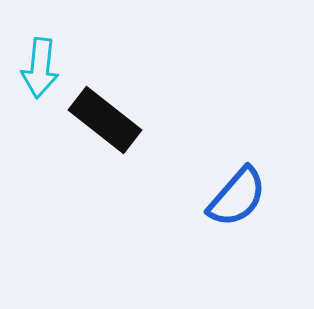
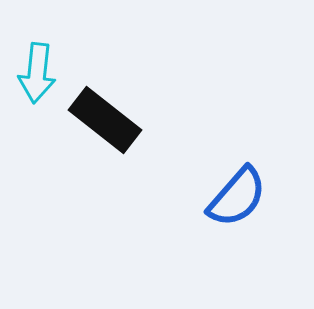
cyan arrow: moved 3 px left, 5 px down
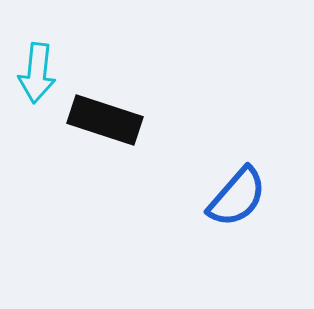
black rectangle: rotated 20 degrees counterclockwise
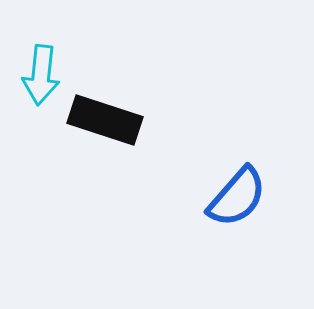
cyan arrow: moved 4 px right, 2 px down
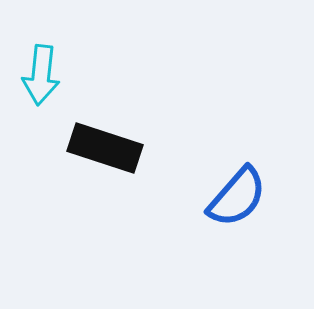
black rectangle: moved 28 px down
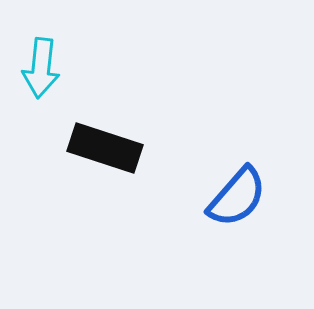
cyan arrow: moved 7 px up
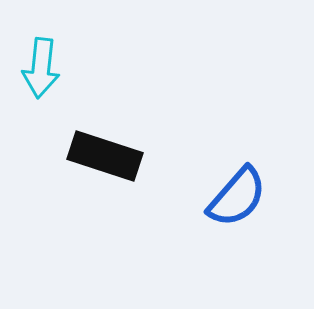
black rectangle: moved 8 px down
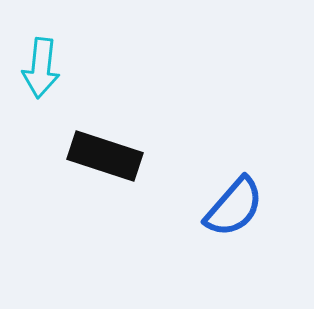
blue semicircle: moved 3 px left, 10 px down
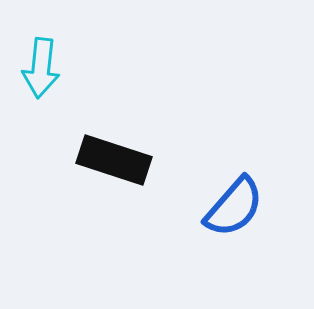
black rectangle: moved 9 px right, 4 px down
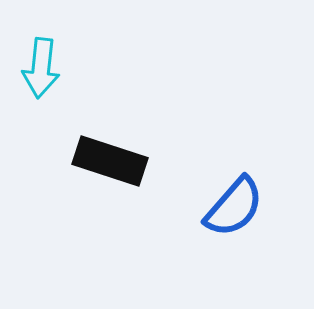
black rectangle: moved 4 px left, 1 px down
